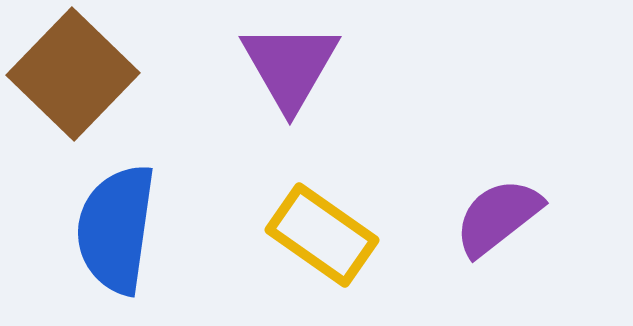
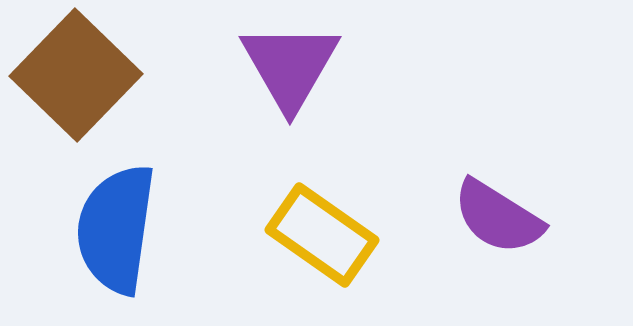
brown square: moved 3 px right, 1 px down
purple semicircle: rotated 110 degrees counterclockwise
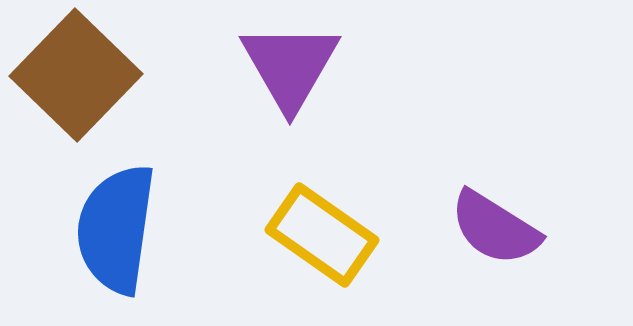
purple semicircle: moved 3 px left, 11 px down
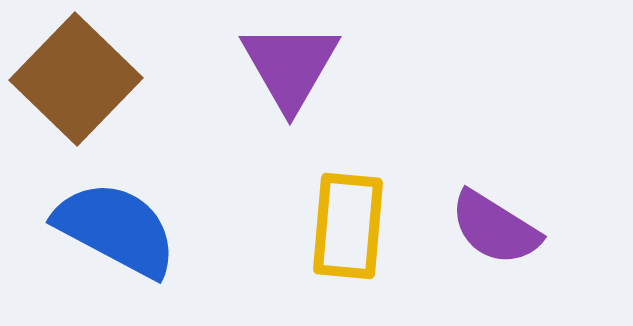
brown square: moved 4 px down
blue semicircle: rotated 110 degrees clockwise
yellow rectangle: moved 26 px right, 9 px up; rotated 60 degrees clockwise
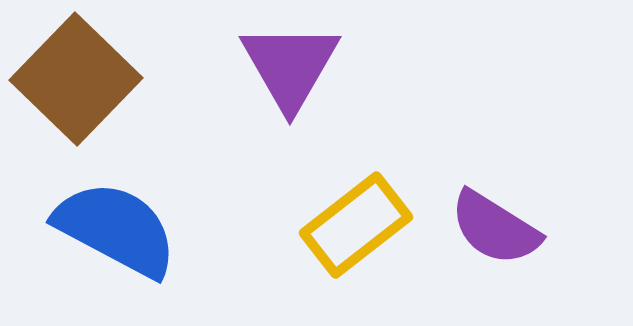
yellow rectangle: moved 8 px right, 1 px up; rotated 47 degrees clockwise
